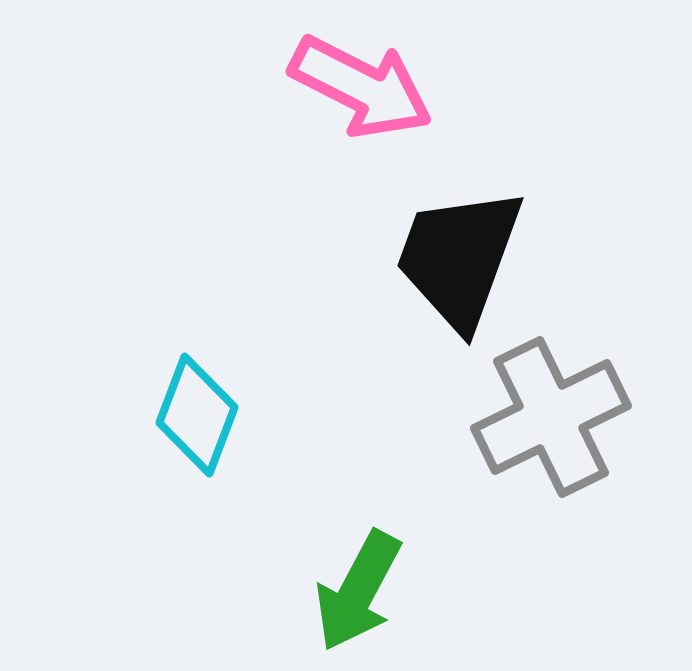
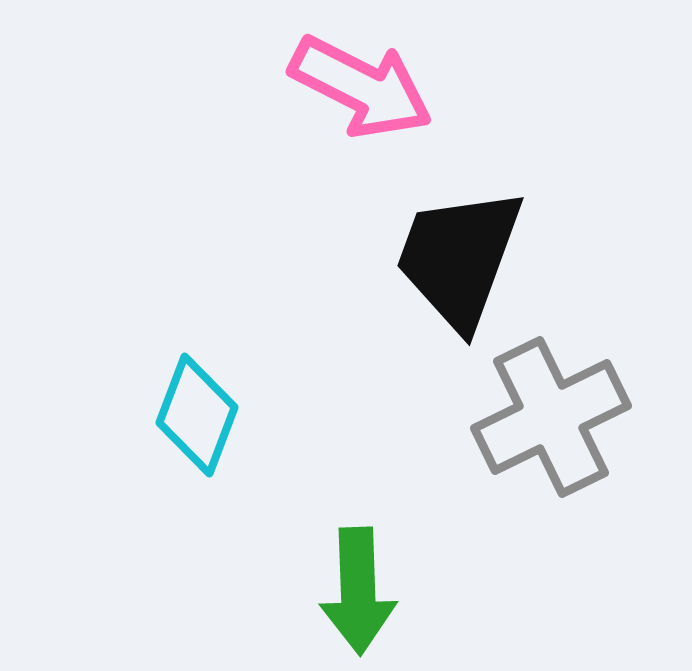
green arrow: rotated 30 degrees counterclockwise
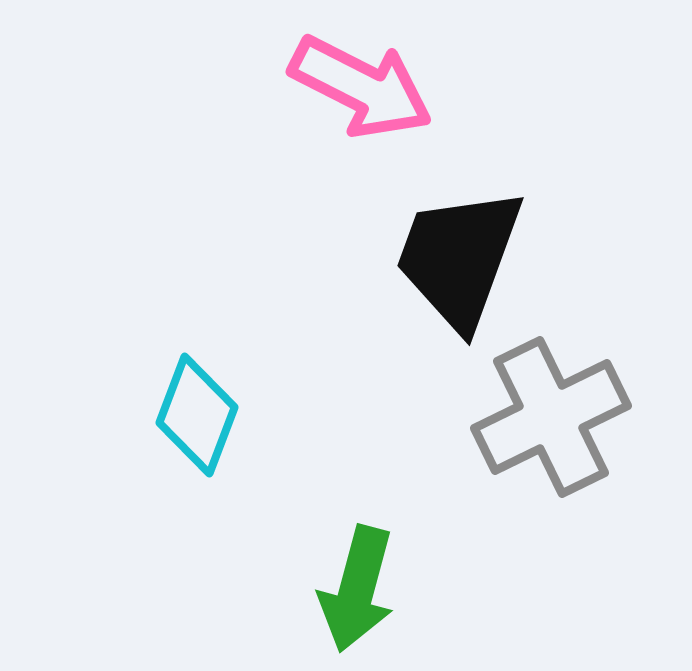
green arrow: moved 1 px left, 2 px up; rotated 17 degrees clockwise
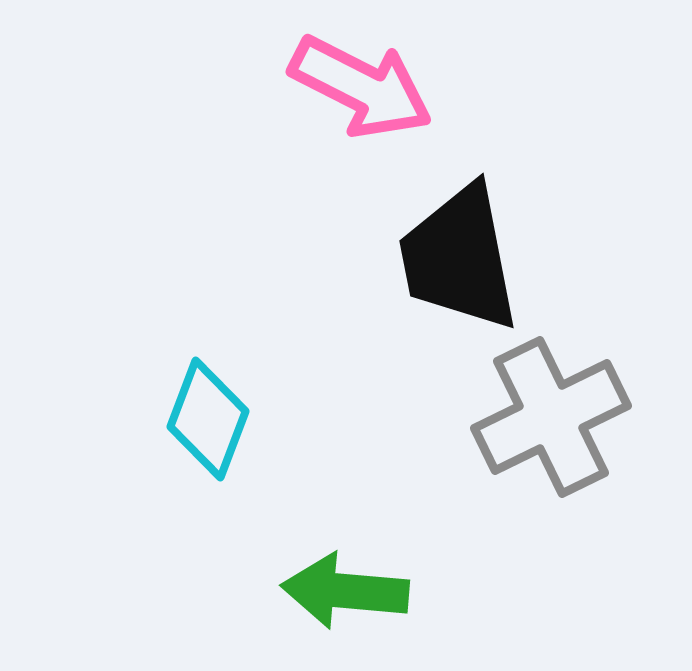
black trapezoid: rotated 31 degrees counterclockwise
cyan diamond: moved 11 px right, 4 px down
green arrow: moved 12 px left, 2 px down; rotated 80 degrees clockwise
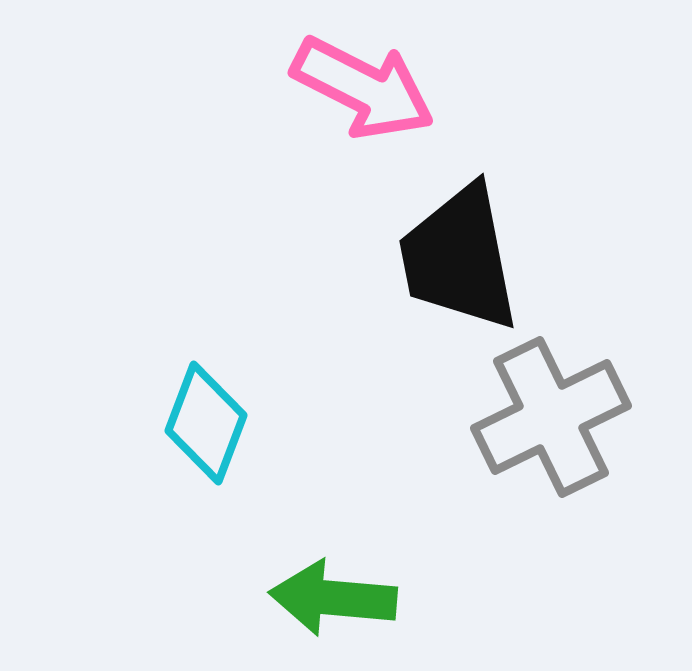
pink arrow: moved 2 px right, 1 px down
cyan diamond: moved 2 px left, 4 px down
green arrow: moved 12 px left, 7 px down
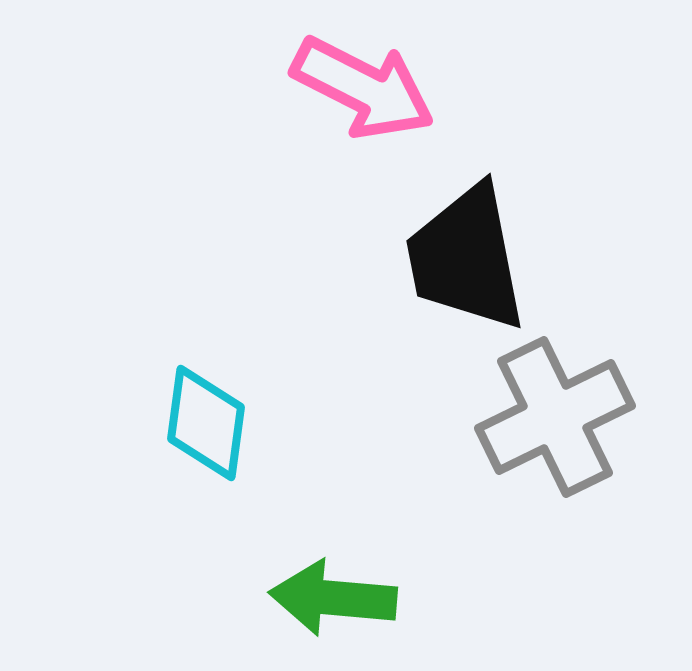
black trapezoid: moved 7 px right
gray cross: moved 4 px right
cyan diamond: rotated 13 degrees counterclockwise
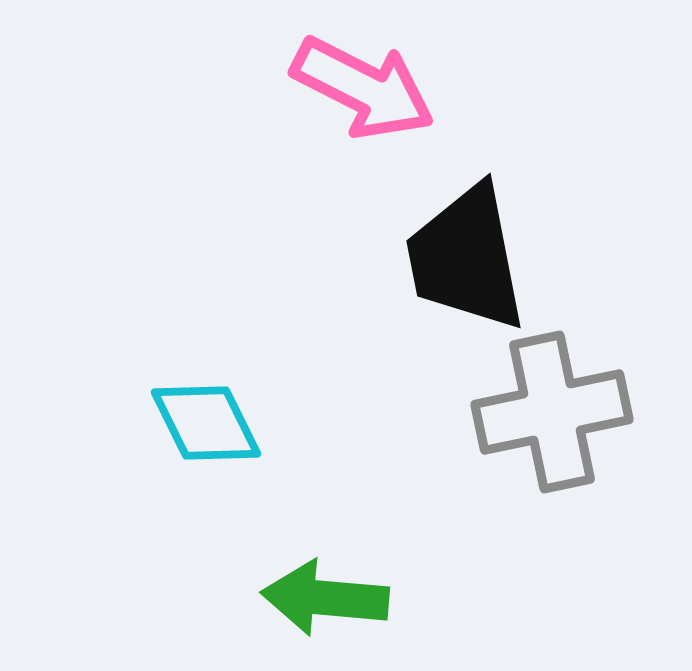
gray cross: moved 3 px left, 5 px up; rotated 14 degrees clockwise
cyan diamond: rotated 34 degrees counterclockwise
green arrow: moved 8 px left
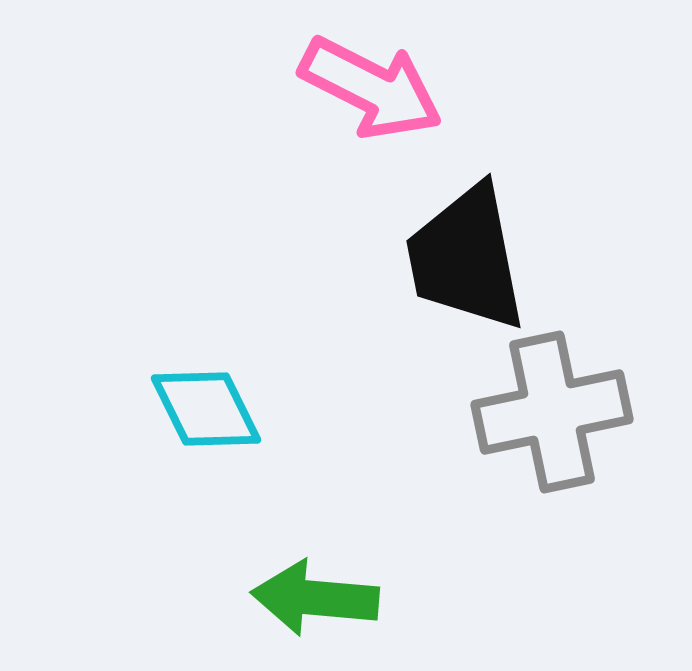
pink arrow: moved 8 px right
cyan diamond: moved 14 px up
green arrow: moved 10 px left
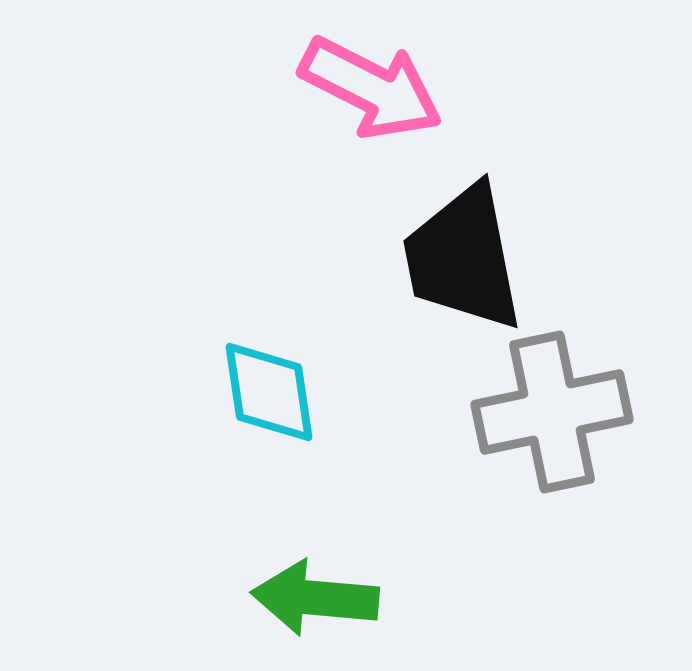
black trapezoid: moved 3 px left
cyan diamond: moved 63 px right, 17 px up; rotated 18 degrees clockwise
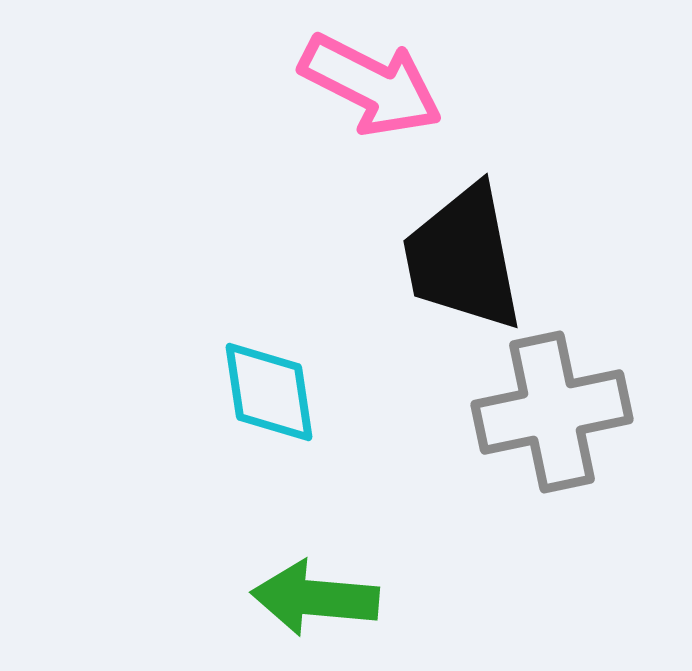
pink arrow: moved 3 px up
